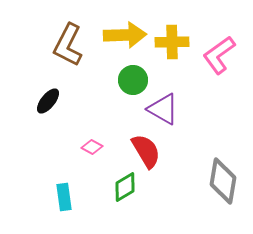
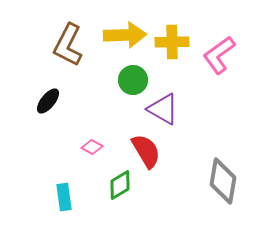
green diamond: moved 5 px left, 2 px up
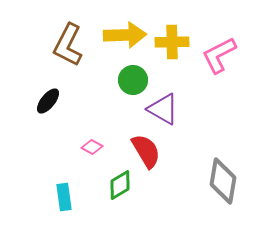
pink L-shape: rotated 9 degrees clockwise
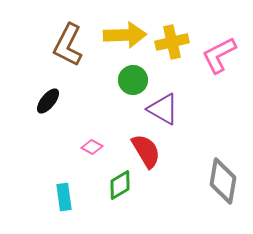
yellow cross: rotated 12 degrees counterclockwise
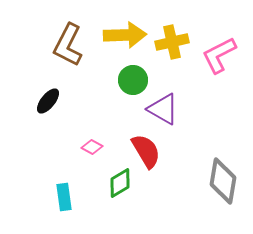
green diamond: moved 2 px up
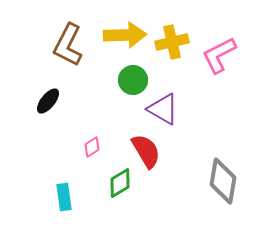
pink diamond: rotated 60 degrees counterclockwise
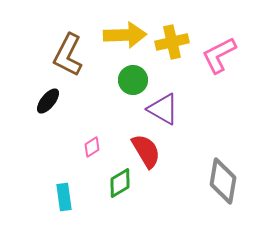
brown L-shape: moved 10 px down
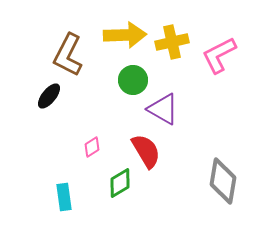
black ellipse: moved 1 px right, 5 px up
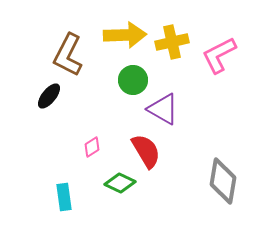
green diamond: rotated 56 degrees clockwise
